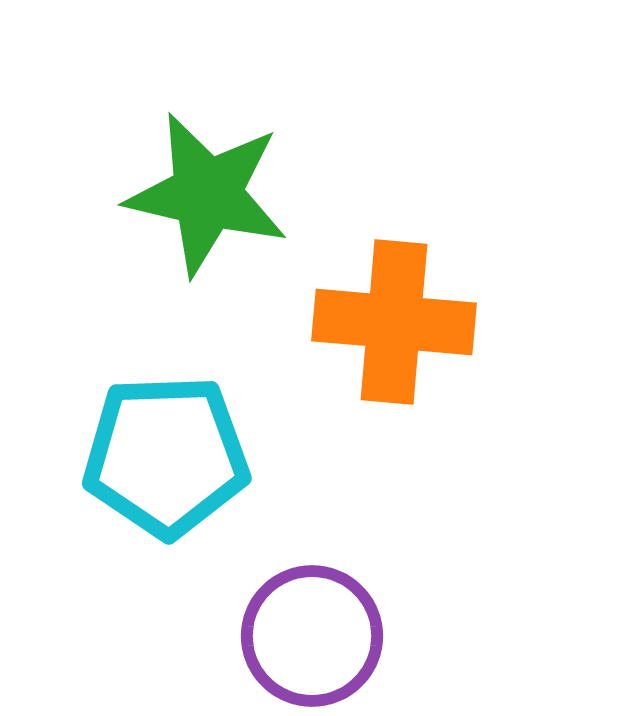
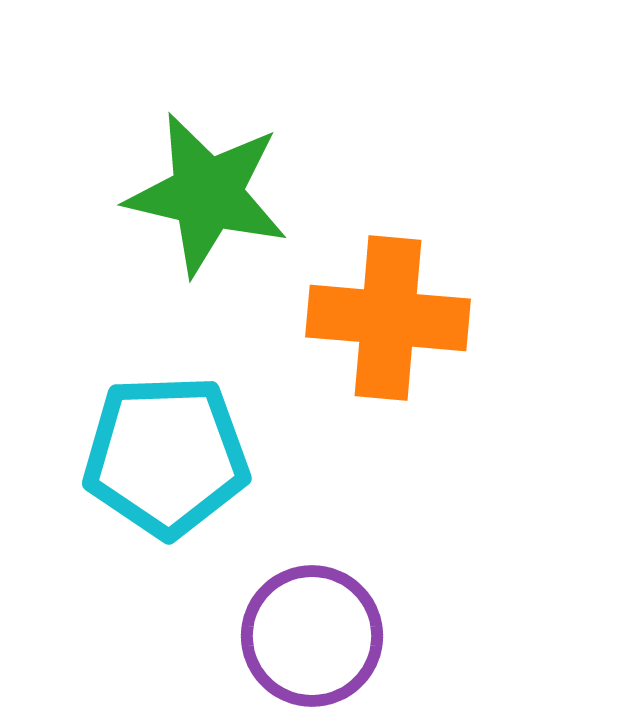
orange cross: moved 6 px left, 4 px up
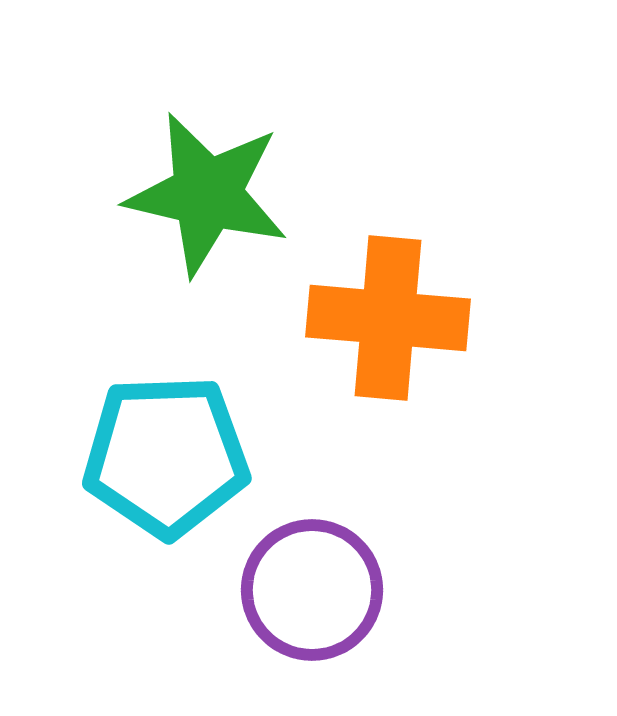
purple circle: moved 46 px up
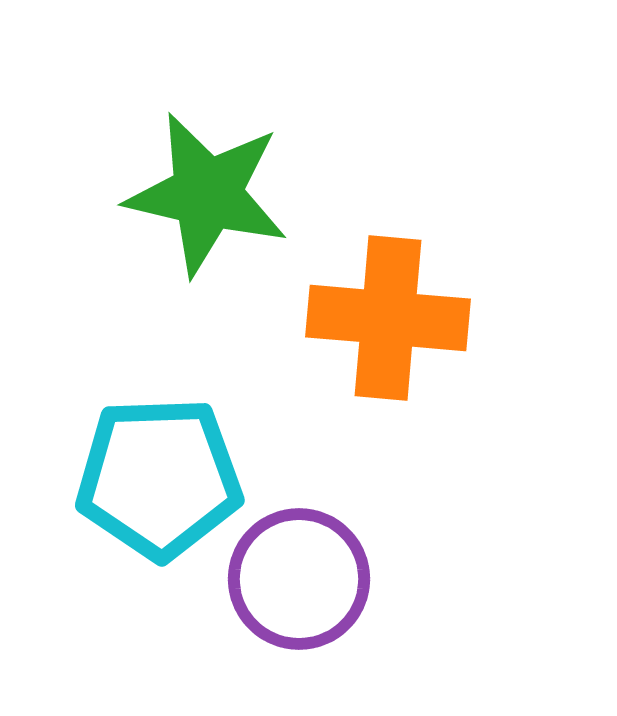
cyan pentagon: moved 7 px left, 22 px down
purple circle: moved 13 px left, 11 px up
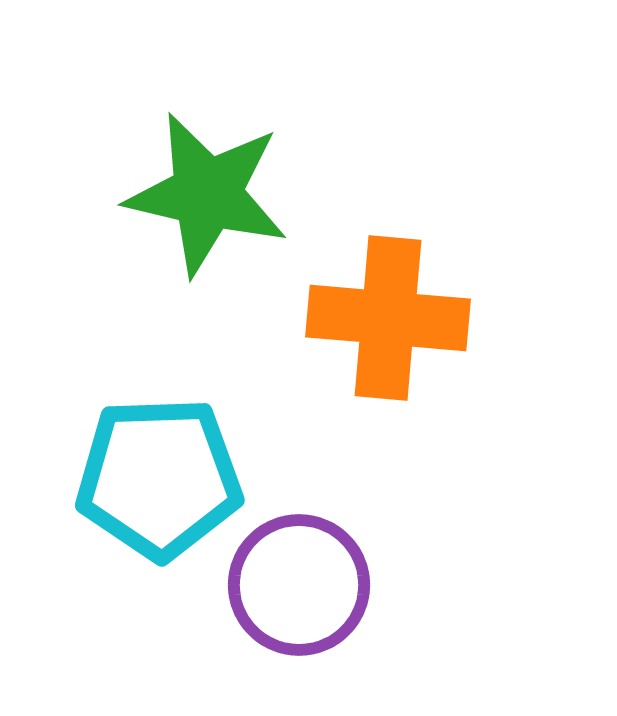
purple circle: moved 6 px down
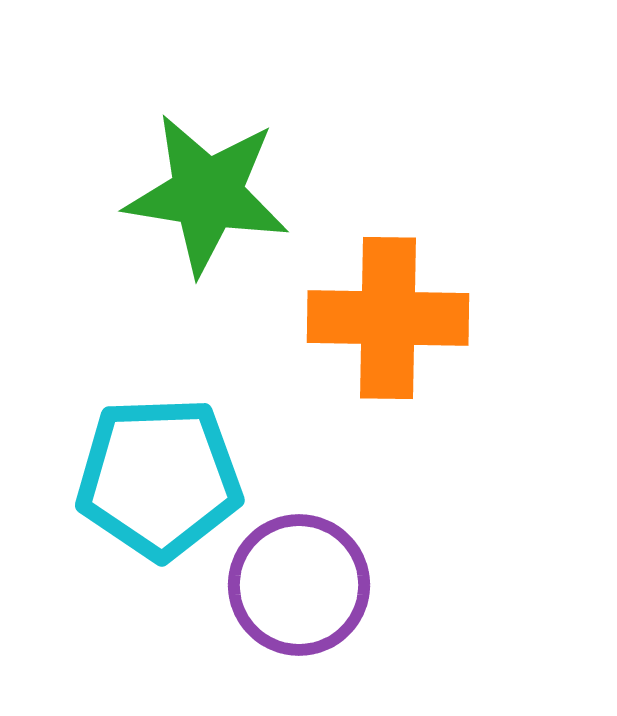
green star: rotated 4 degrees counterclockwise
orange cross: rotated 4 degrees counterclockwise
